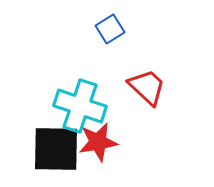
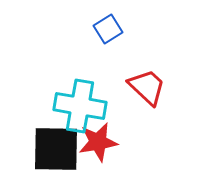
blue square: moved 2 px left
cyan cross: rotated 9 degrees counterclockwise
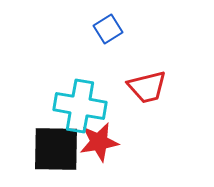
red trapezoid: rotated 123 degrees clockwise
red star: moved 1 px right
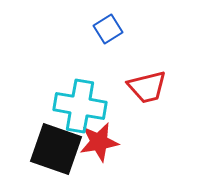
black square: rotated 18 degrees clockwise
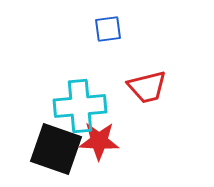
blue square: rotated 24 degrees clockwise
cyan cross: rotated 15 degrees counterclockwise
red star: moved 1 px up; rotated 12 degrees clockwise
